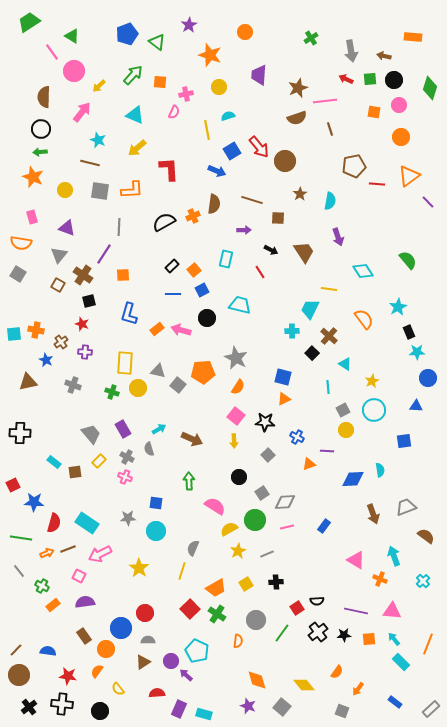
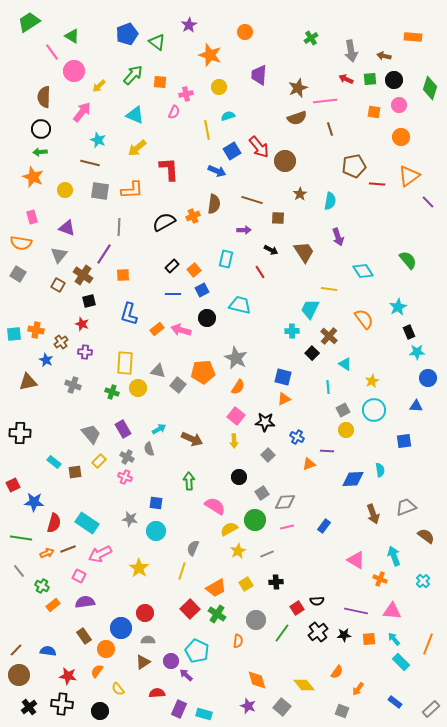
gray star at (128, 518): moved 2 px right, 1 px down; rotated 14 degrees clockwise
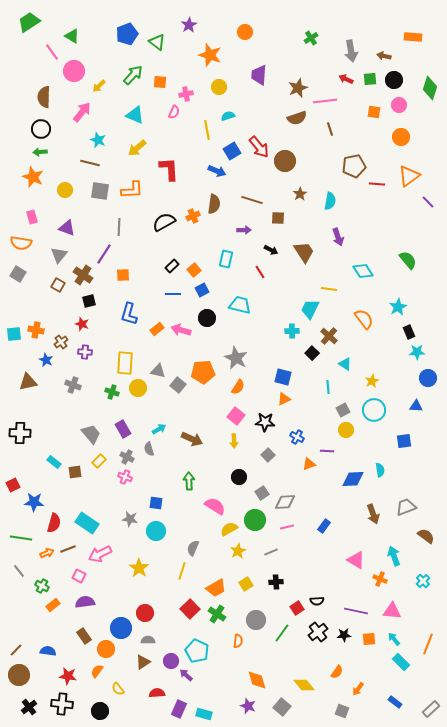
gray line at (267, 554): moved 4 px right, 2 px up
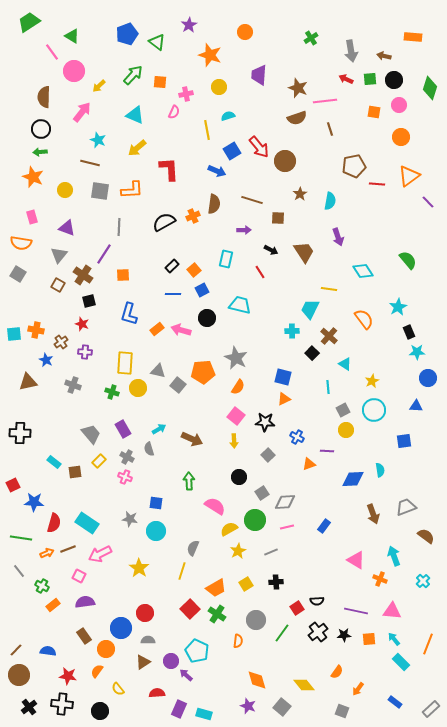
brown star at (298, 88): rotated 30 degrees counterclockwise
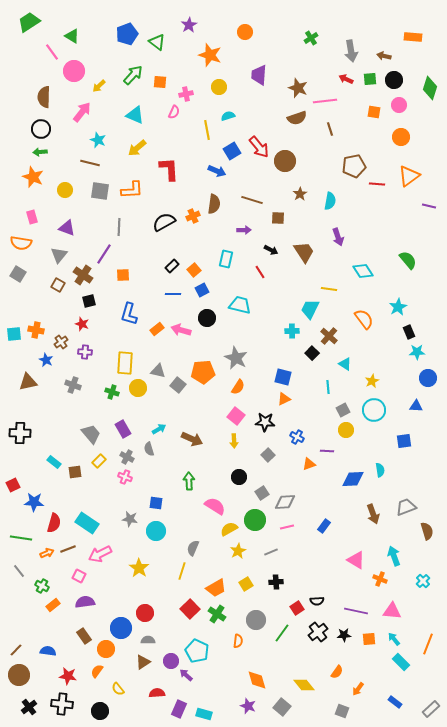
purple line at (428, 202): moved 1 px right, 4 px down; rotated 32 degrees counterclockwise
brown semicircle at (426, 536): moved 1 px right, 5 px up; rotated 36 degrees clockwise
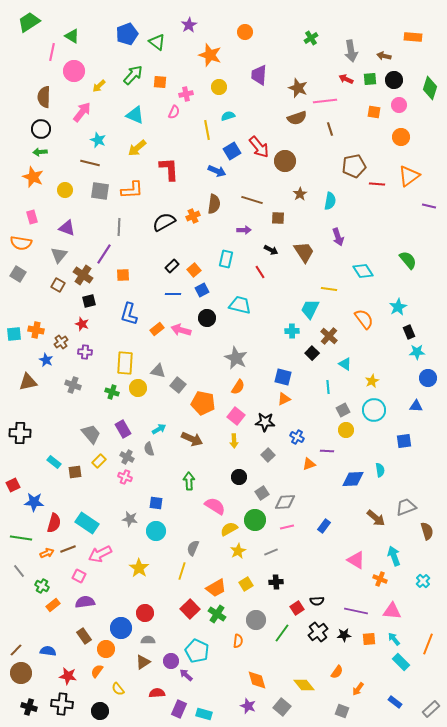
pink line at (52, 52): rotated 48 degrees clockwise
orange pentagon at (203, 372): moved 31 px down; rotated 15 degrees clockwise
brown arrow at (373, 514): moved 3 px right, 4 px down; rotated 30 degrees counterclockwise
brown circle at (19, 675): moved 2 px right, 2 px up
black cross at (29, 707): rotated 35 degrees counterclockwise
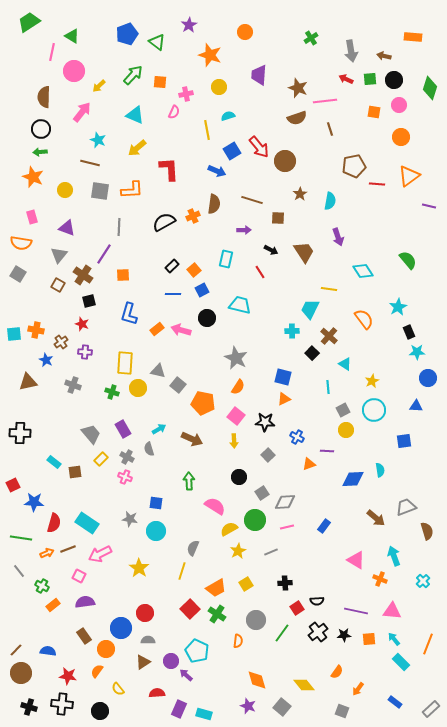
yellow rectangle at (99, 461): moved 2 px right, 2 px up
black cross at (276, 582): moved 9 px right, 1 px down
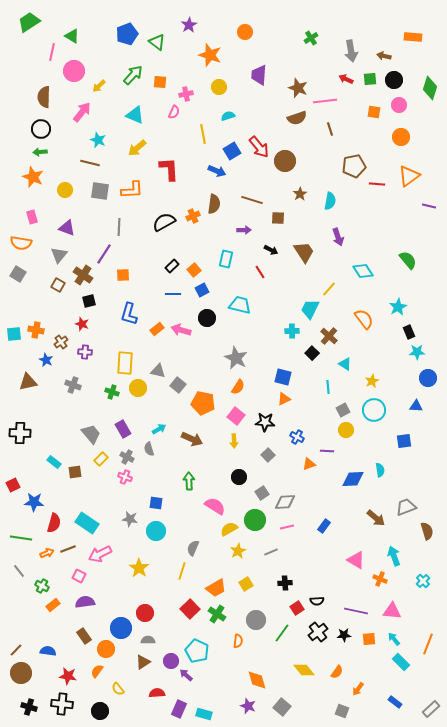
yellow line at (207, 130): moved 4 px left, 4 px down
yellow line at (329, 289): rotated 56 degrees counterclockwise
yellow diamond at (304, 685): moved 15 px up
